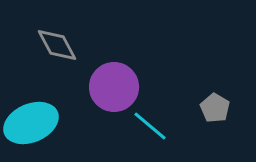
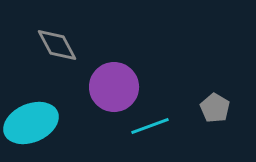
cyan line: rotated 60 degrees counterclockwise
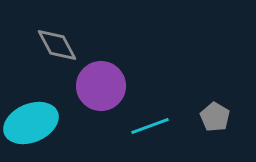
purple circle: moved 13 px left, 1 px up
gray pentagon: moved 9 px down
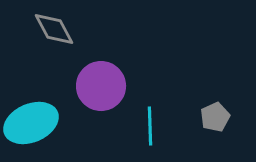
gray diamond: moved 3 px left, 16 px up
gray pentagon: rotated 16 degrees clockwise
cyan line: rotated 72 degrees counterclockwise
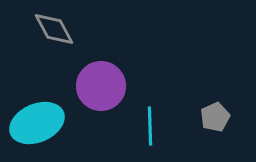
cyan ellipse: moved 6 px right
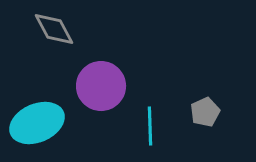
gray pentagon: moved 10 px left, 5 px up
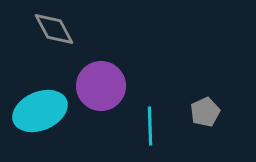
cyan ellipse: moved 3 px right, 12 px up
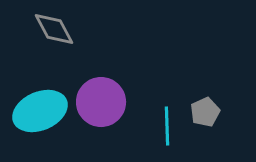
purple circle: moved 16 px down
cyan line: moved 17 px right
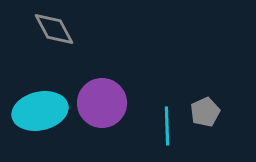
purple circle: moved 1 px right, 1 px down
cyan ellipse: rotated 10 degrees clockwise
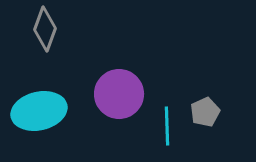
gray diamond: moved 9 px left; rotated 48 degrees clockwise
purple circle: moved 17 px right, 9 px up
cyan ellipse: moved 1 px left
